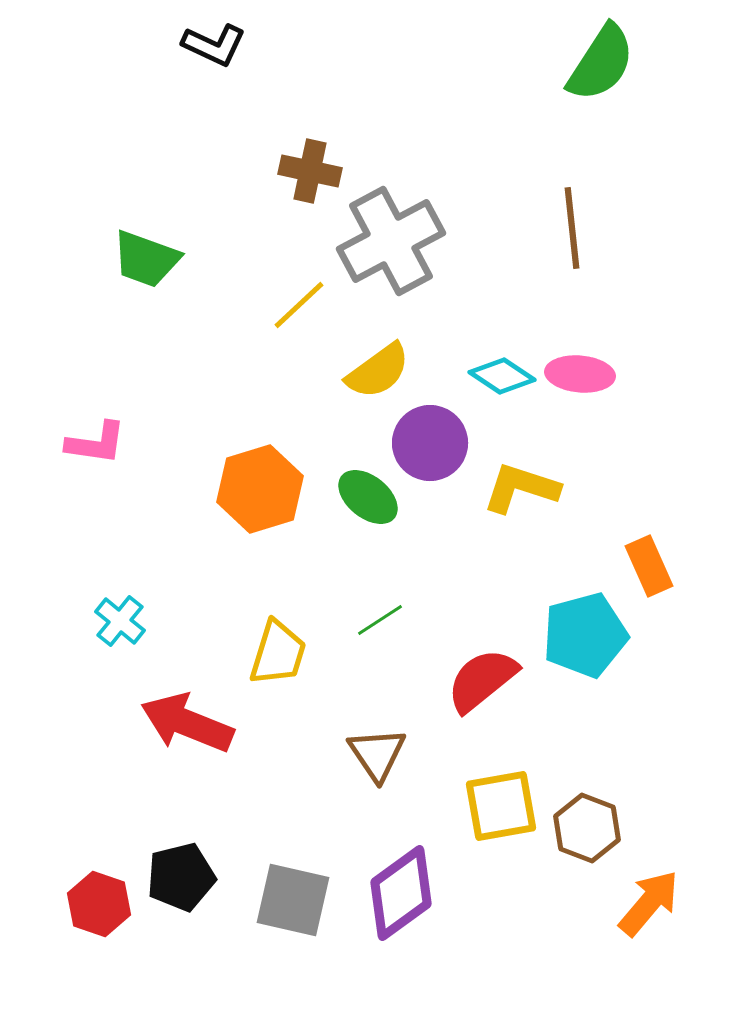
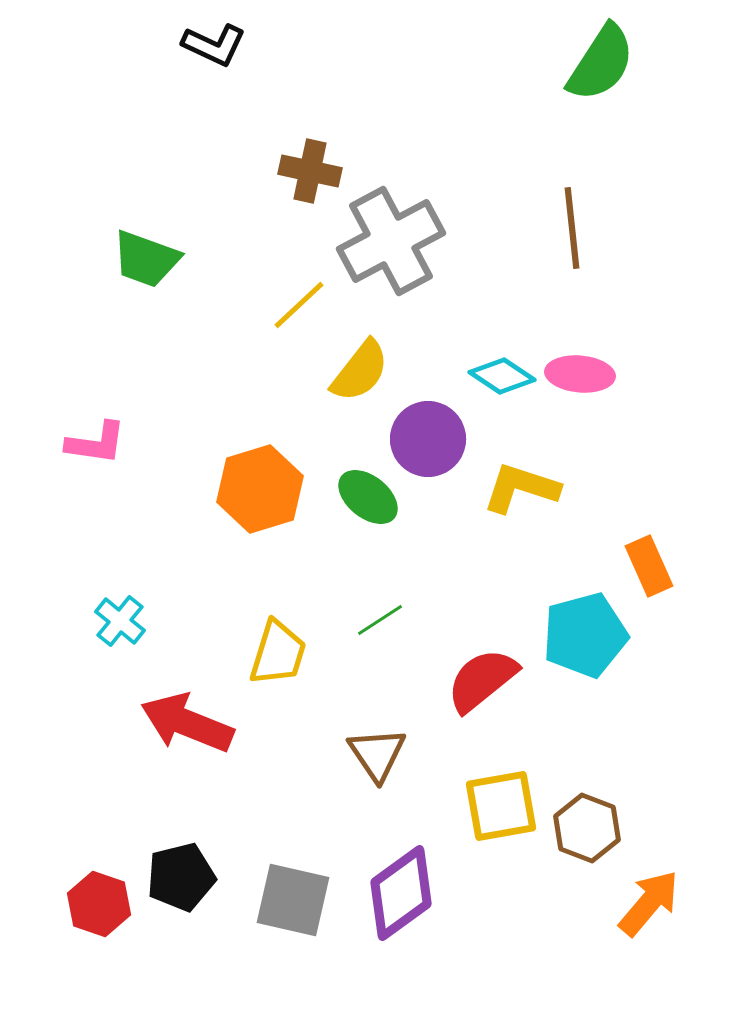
yellow semicircle: moved 18 px left; rotated 16 degrees counterclockwise
purple circle: moved 2 px left, 4 px up
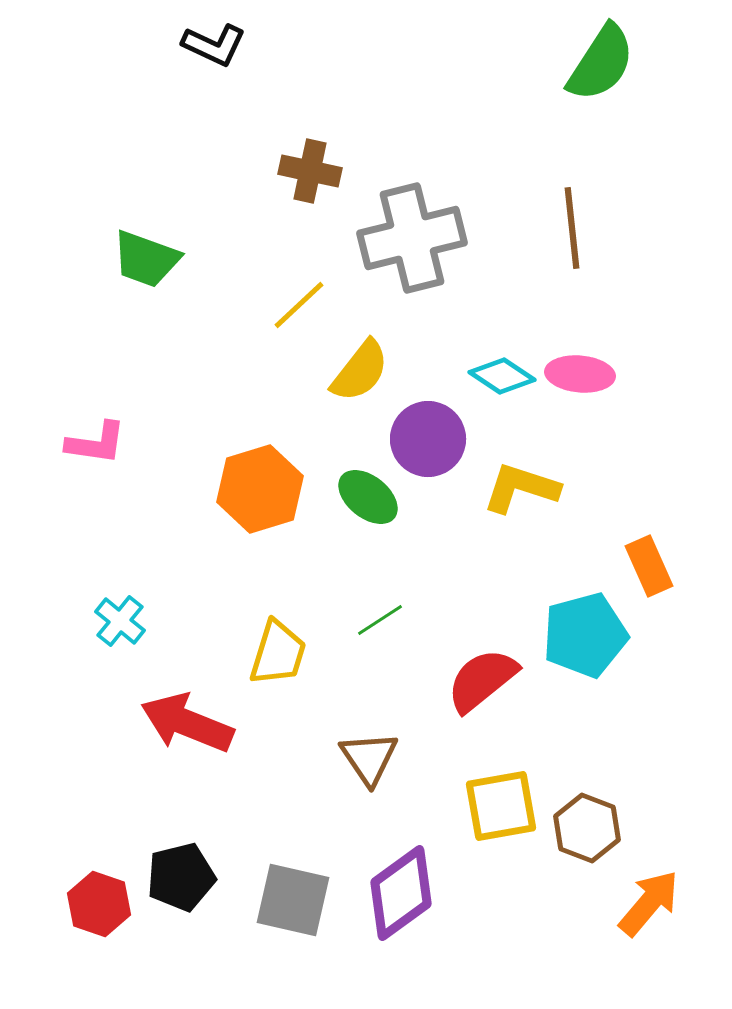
gray cross: moved 21 px right, 3 px up; rotated 14 degrees clockwise
brown triangle: moved 8 px left, 4 px down
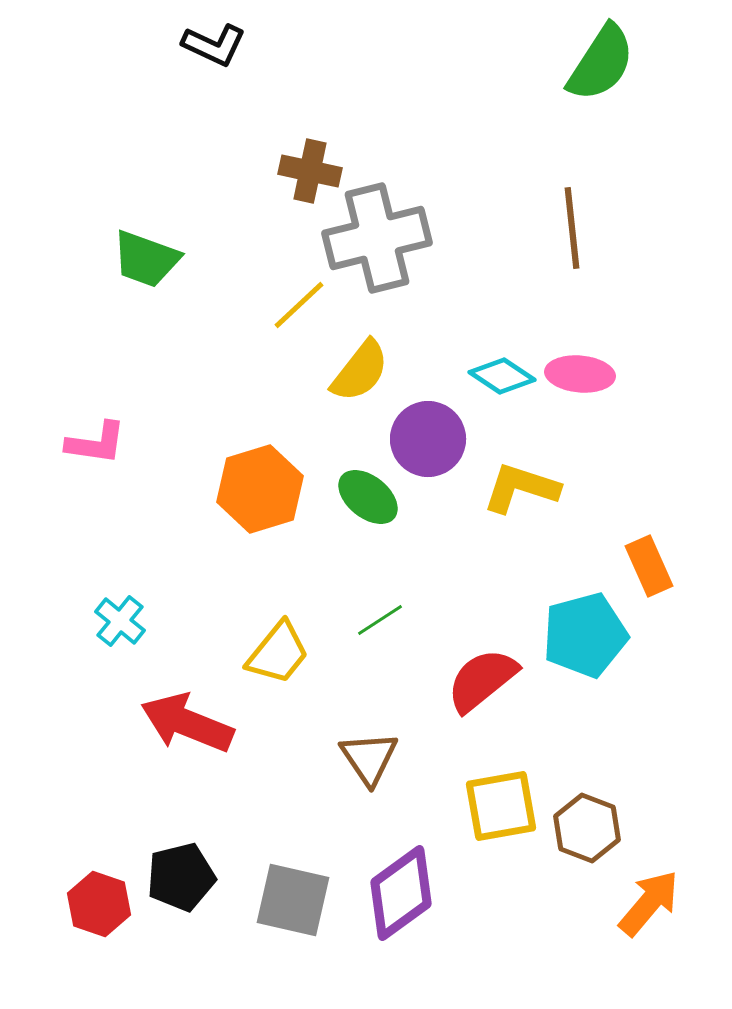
gray cross: moved 35 px left
yellow trapezoid: rotated 22 degrees clockwise
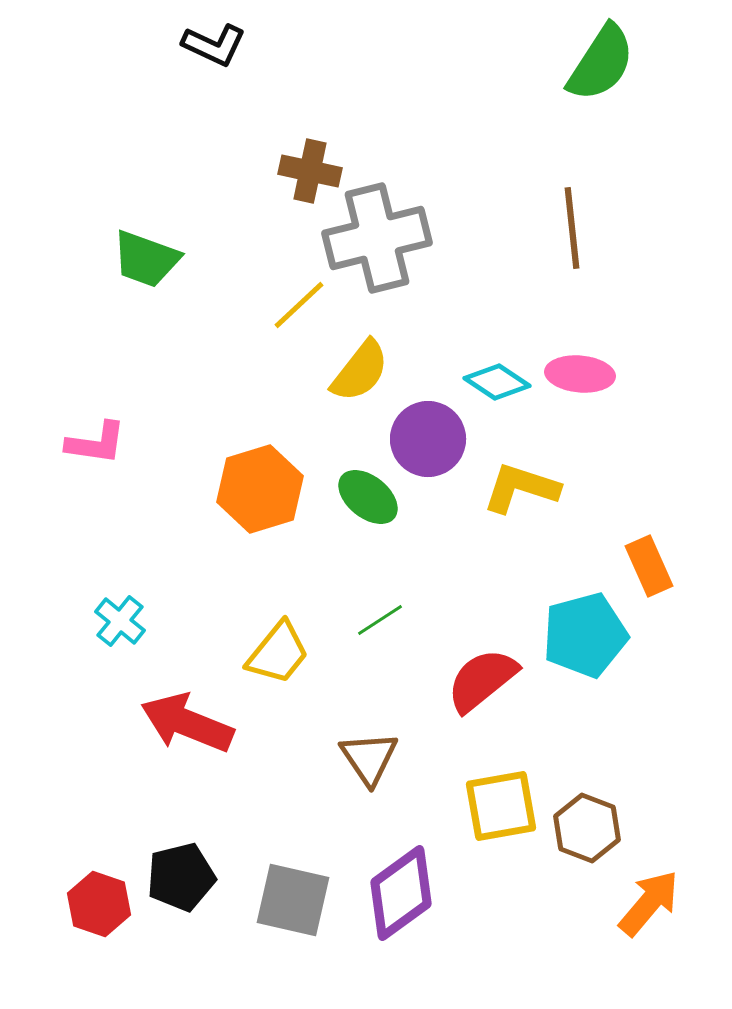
cyan diamond: moved 5 px left, 6 px down
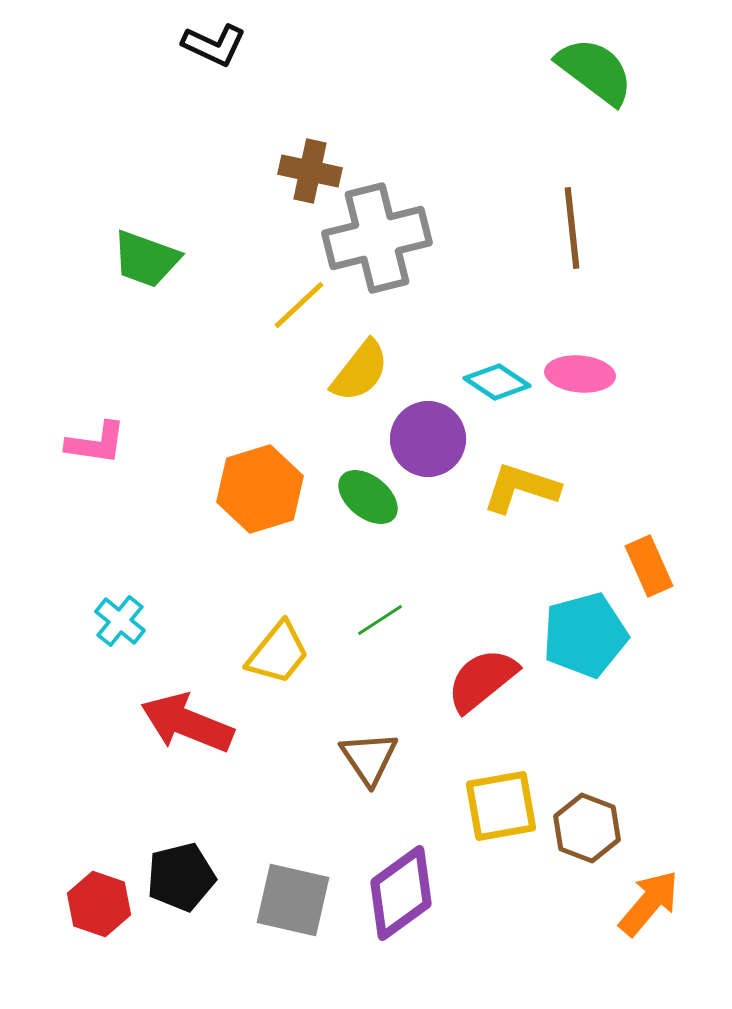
green semicircle: moved 6 px left, 8 px down; rotated 86 degrees counterclockwise
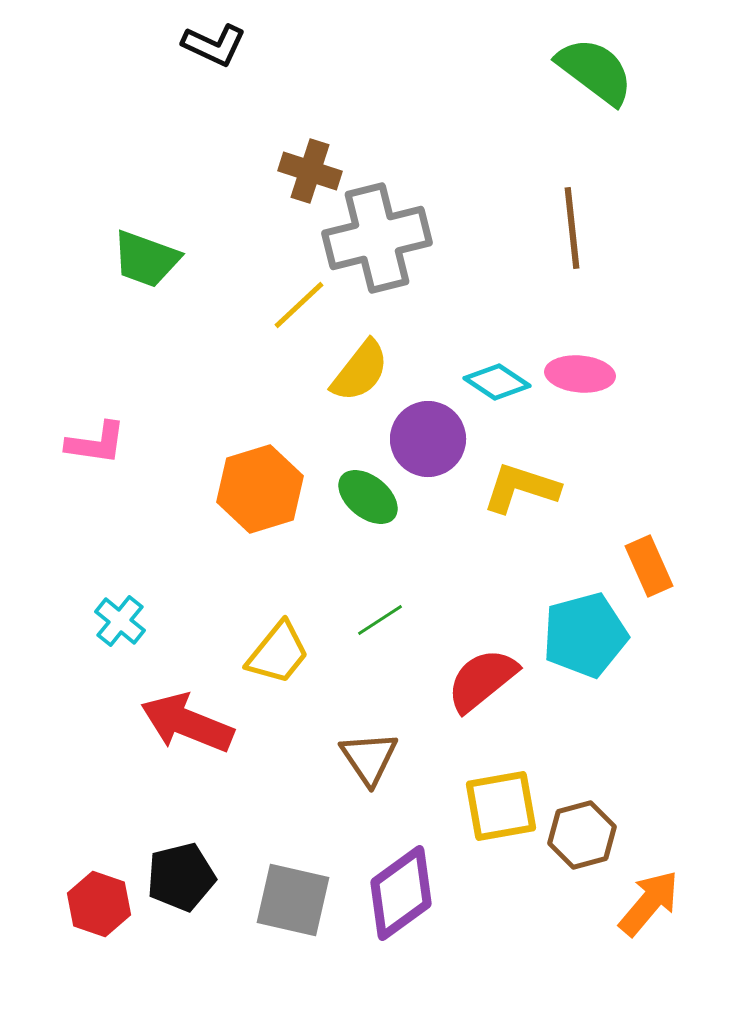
brown cross: rotated 6 degrees clockwise
brown hexagon: moved 5 px left, 7 px down; rotated 24 degrees clockwise
